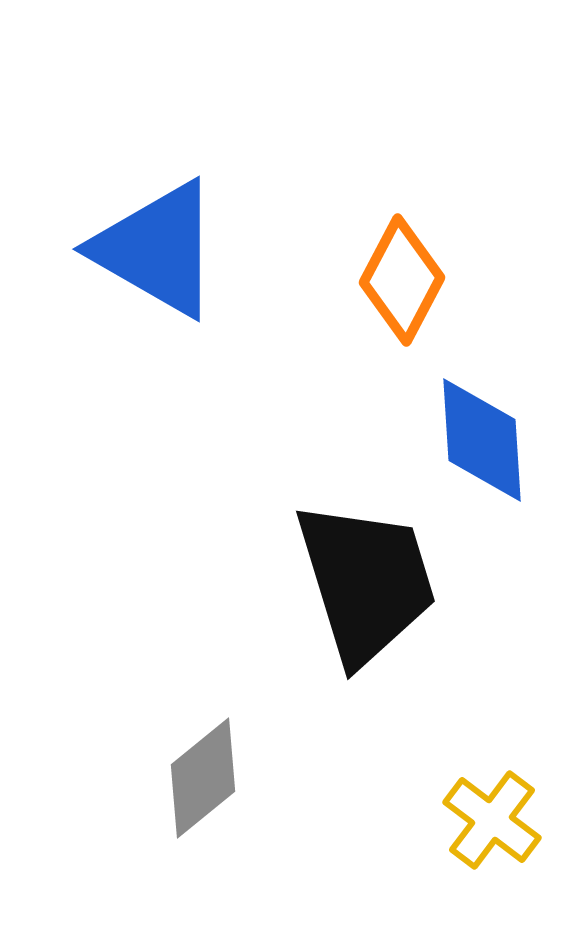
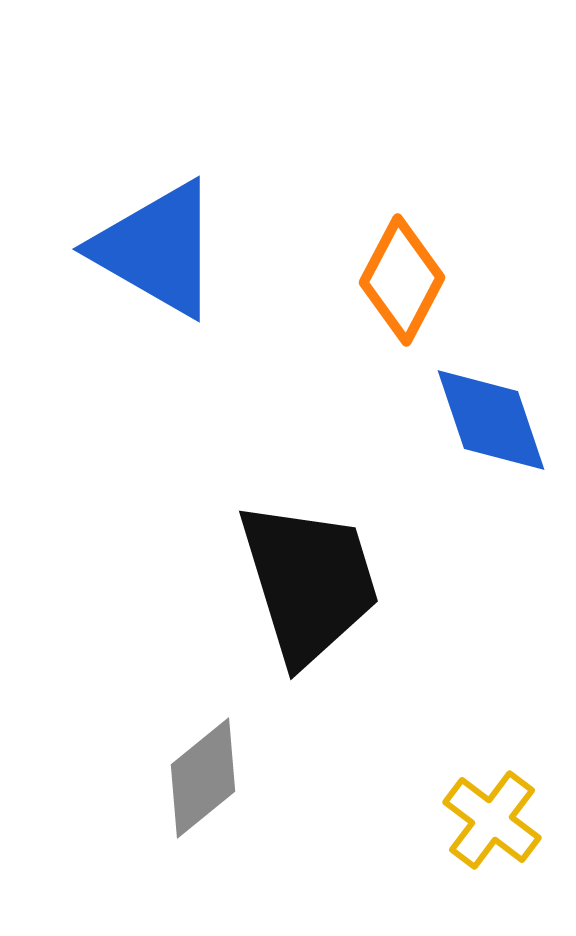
blue diamond: moved 9 px right, 20 px up; rotated 15 degrees counterclockwise
black trapezoid: moved 57 px left
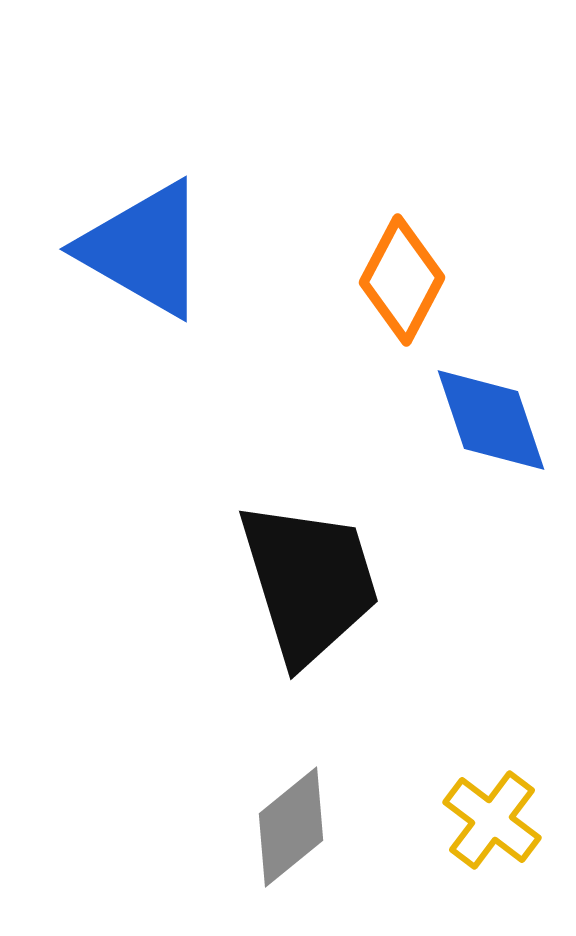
blue triangle: moved 13 px left
gray diamond: moved 88 px right, 49 px down
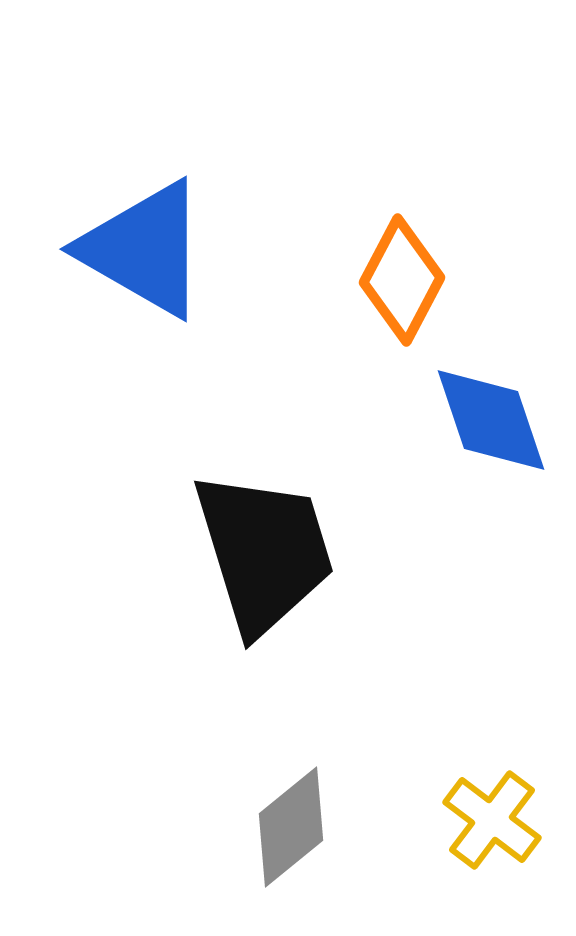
black trapezoid: moved 45 px left, 30 px up
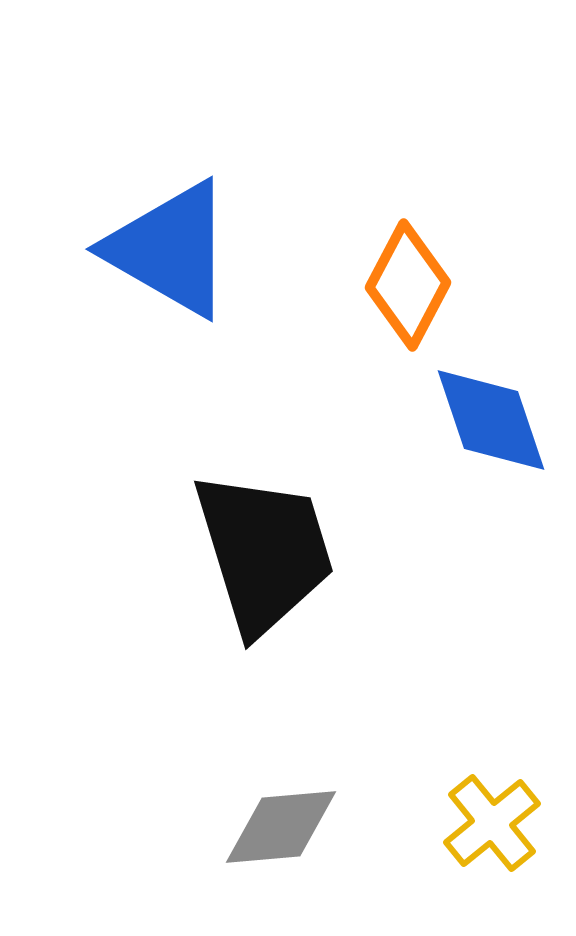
blue triangle: moved 26 px right
orange diamond: moved 6 px right, 5 px down
yellow cross: moved 3 px down; rotated 14 degrees clockwise
gray diamond: moved 10 px left; rotated 34 degrees clockwise
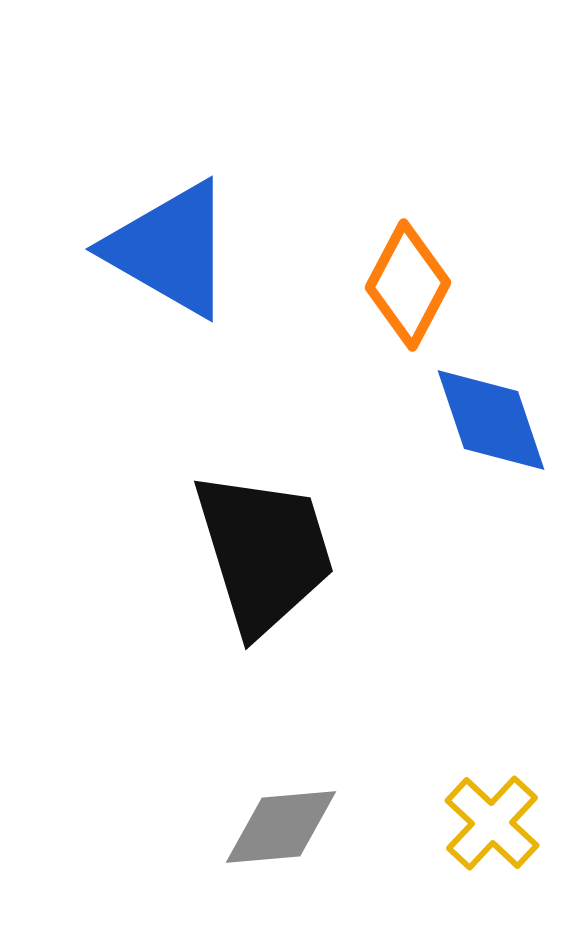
yellow cross: rotated 8 degrees counterclockwise
